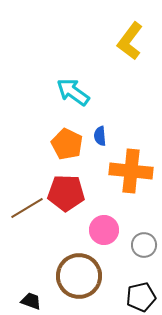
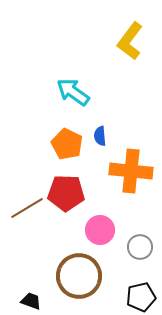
pink circle: moved 4 px left
gray circle: moved 4 px left, 2 px down
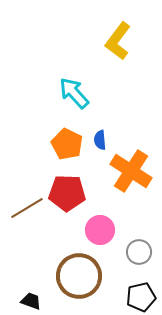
yellow L-shape: moved 12 px left
cyan arrow: moved 1 px right, 1 px down; rotated 12 degrees clockwise
blue semicircle: moved 4 px down
orange cross: rotated 27 degrees clockwise
red pentagon: moved 1 px right
gray circle: moved 1 px left, 5 px down
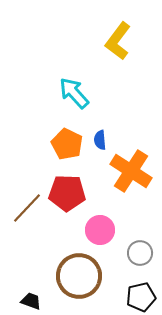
brown line: rotated 16 degrees counterclockwise
gray circle: moved 1 px right, 1 px down
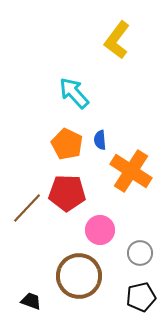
yellow L-shape: moved 1 px left, 1 px up
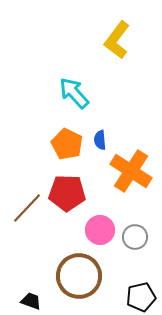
gray circle: moved 5 px left, 16 px up
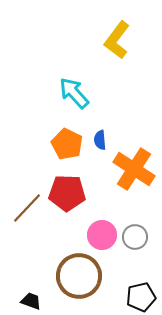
orange cross: moved 3 px right, 2 px up
pink circle: moved 2 px right, 5 px down
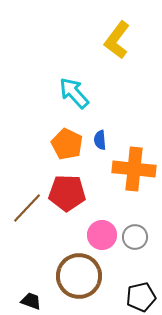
orange cross: rotated 27 degrees counterclockwise
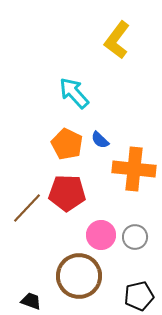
blue semicircle: rotated 42 degrees counterclockwise
pink circle: moved 1 px left
black pentagon: moved 2 px left, 1 px up
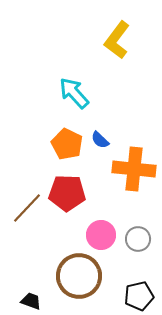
gray circle: moved 3 px right, 2 px down
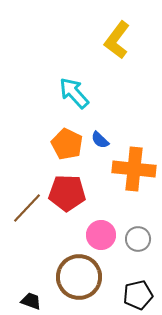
brown circle: moved 1 px down
black pentagon: moved 1 px left, 1 px up
